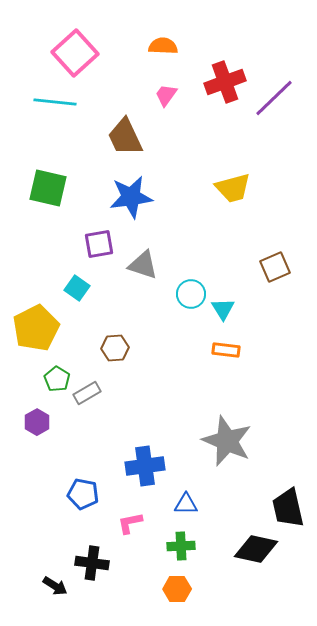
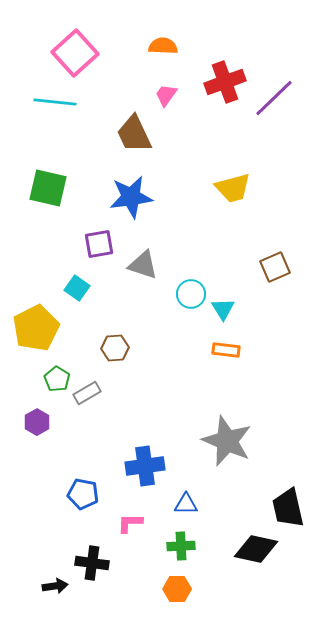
brown trapezoid: moved 9 px right, 3 px up
pink L-shape: rotated 12 degrees clockwise
black arrow: rotated 40 degrees counterclockwise
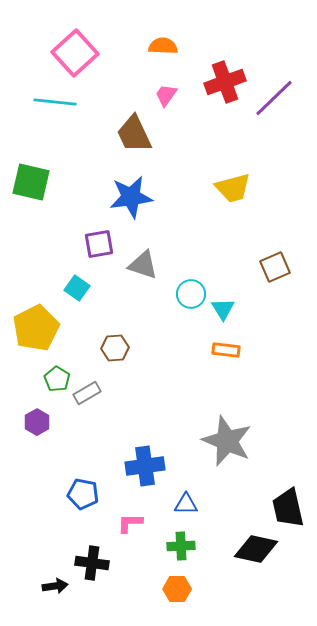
green square: moved 17 px left, 6 px up
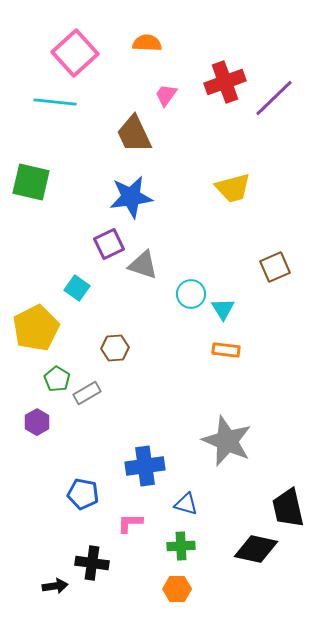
orange semicircle: moved 16 px left, 3 px up
purple square: moved 10 px right; rotated 16 degrees counterclockwise
blue triangle: rotated 15 degrees clockwise
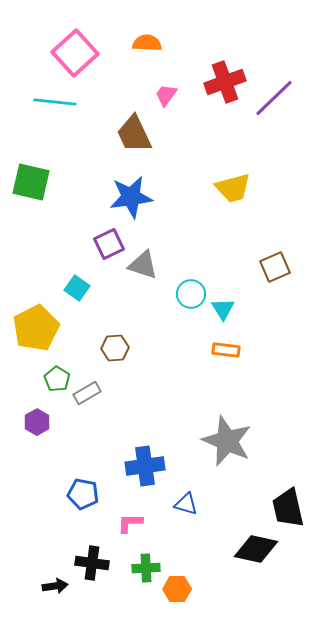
green cross: moved 35 px left, 22 px down
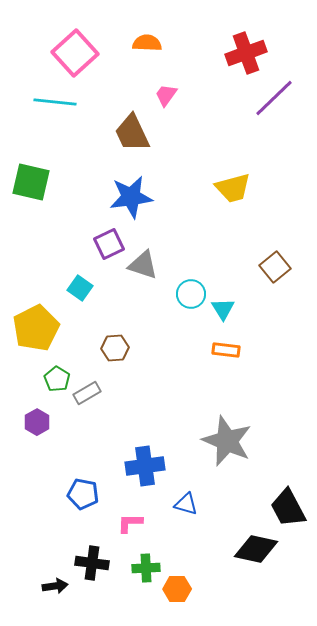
red cross: moved 21 px right, 29 px up
brown trapezoid: moved 2 px left, 1 px up
brown square: rotated 16 degrees counterclockwise
cyan square: moved 3 px right
black trapezoid: rotated 15 degrees counterclockwise
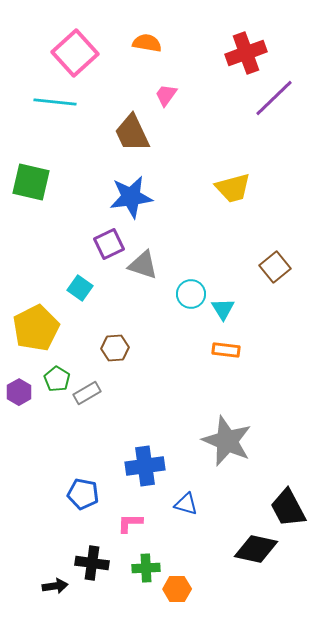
orange semicircle: rotated 8 degrees clockwise
purple hexagon: moved 18 px left, 30 px up
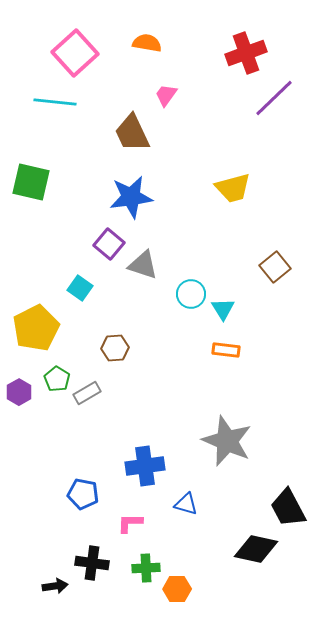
purple square: rotated 24 degrees counterclockwise
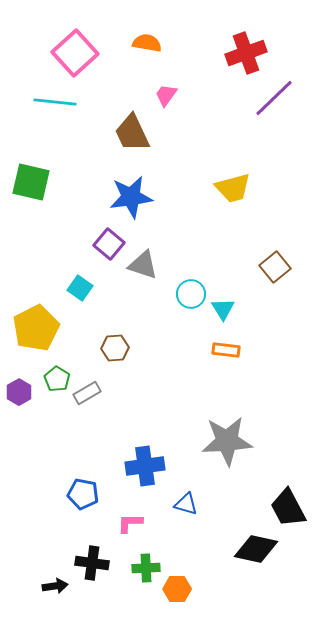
gray star: rotated 27 degrees counterclockwise
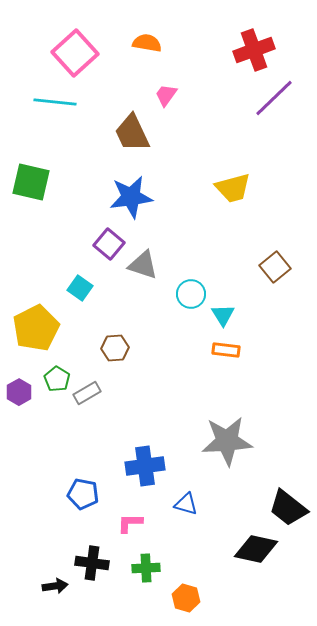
red cross: moved 8 px right, 3 px up
cyan triangle: moved 6 px down
black trapezoid: rotated 24 degrees counterclockwise
orange hexagon: moved 9 px right, 9 px down; rotated 16 degrees clockwise
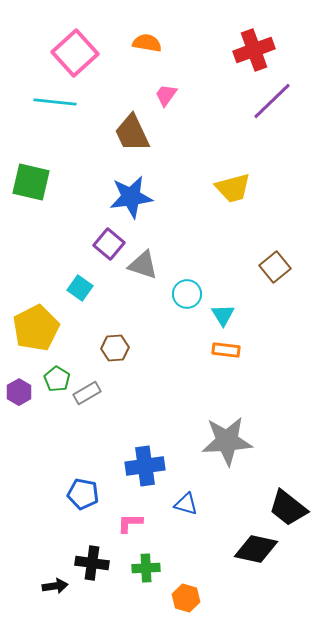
purple line: moved 2 px left, 3 px down
cyan circle: moved 4 px left
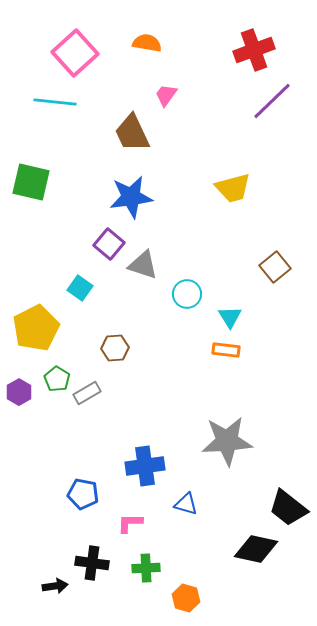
cyan triangle: moved 7 px right, 2 px down
